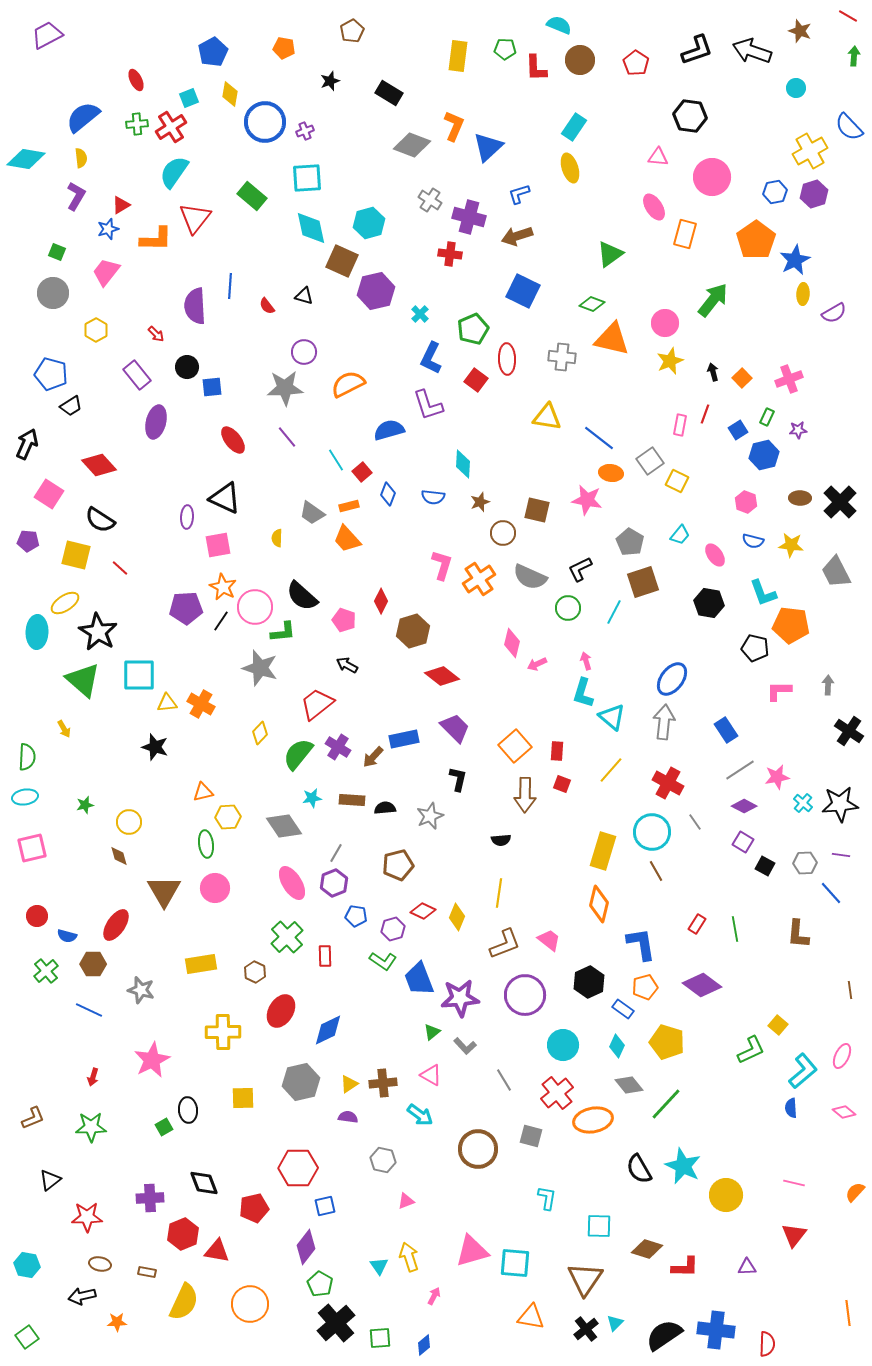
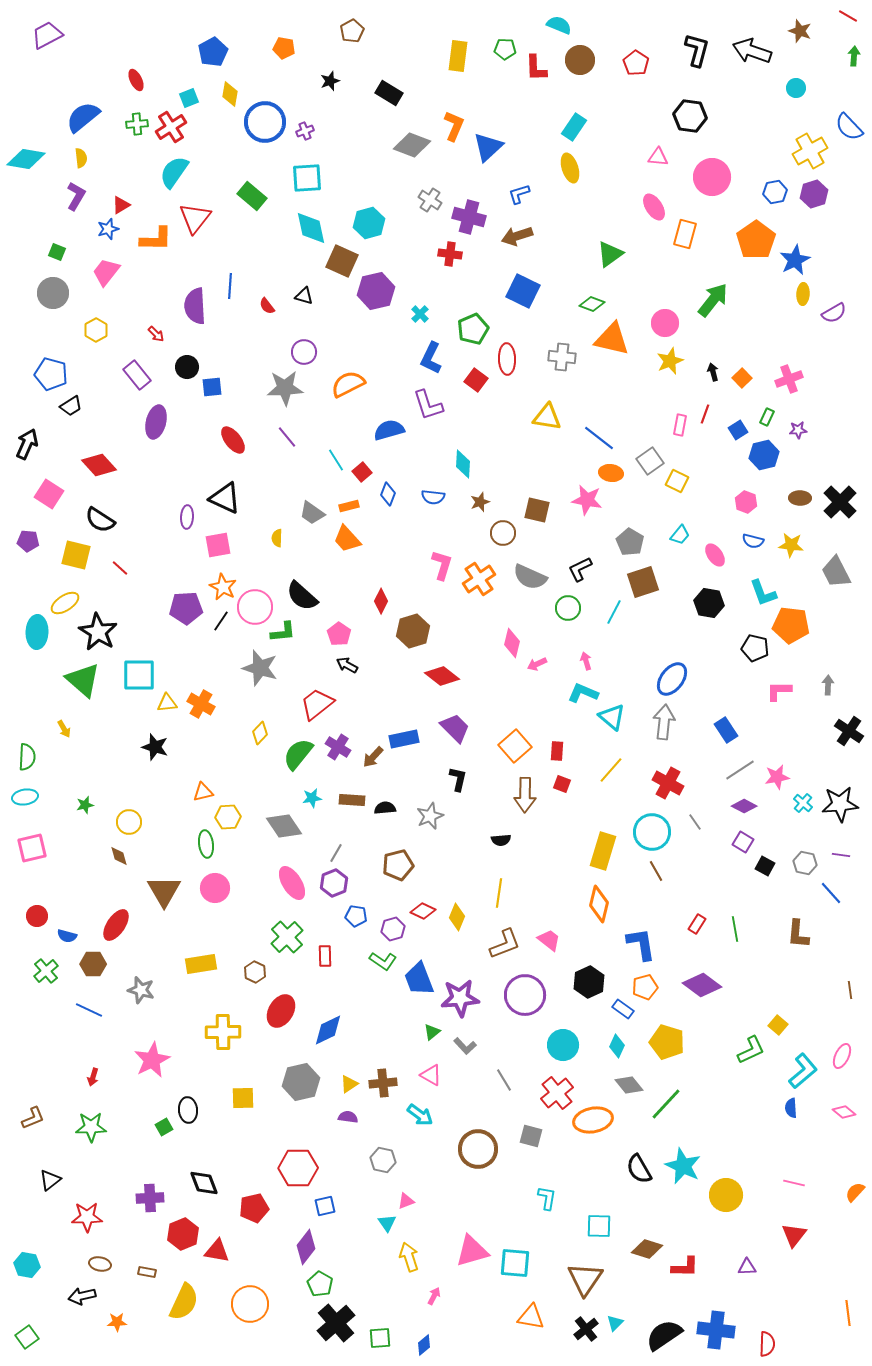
black L-shape at (697, 50): rotated 56 degrees counterclockwise
pink pentagon at (344, 620): moved 5 px left, 14 px down; rotated 15 degrees clockwise
cyan L-shape at (583, 693): rotated 96 degrees clockwise
gray hexagon at (805, 863): rotated 15 degrees clockwise
cyan triangle at (379, 1266): moved 8 px right, 43 px up
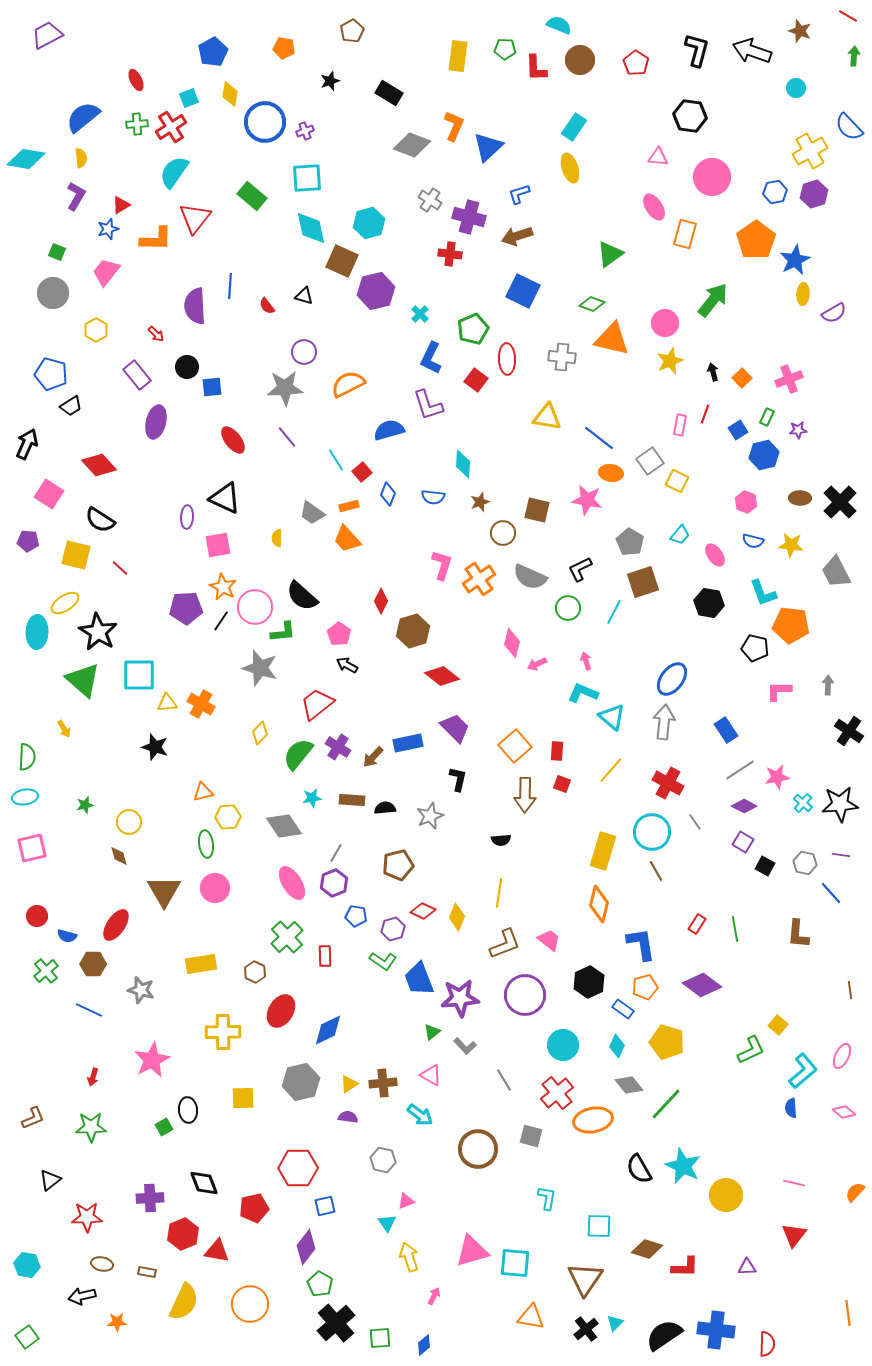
blue rectangle at (404, 739): moved 4 px right, 4 px down
brown ellipse at (100, 1264): moved 2 px right
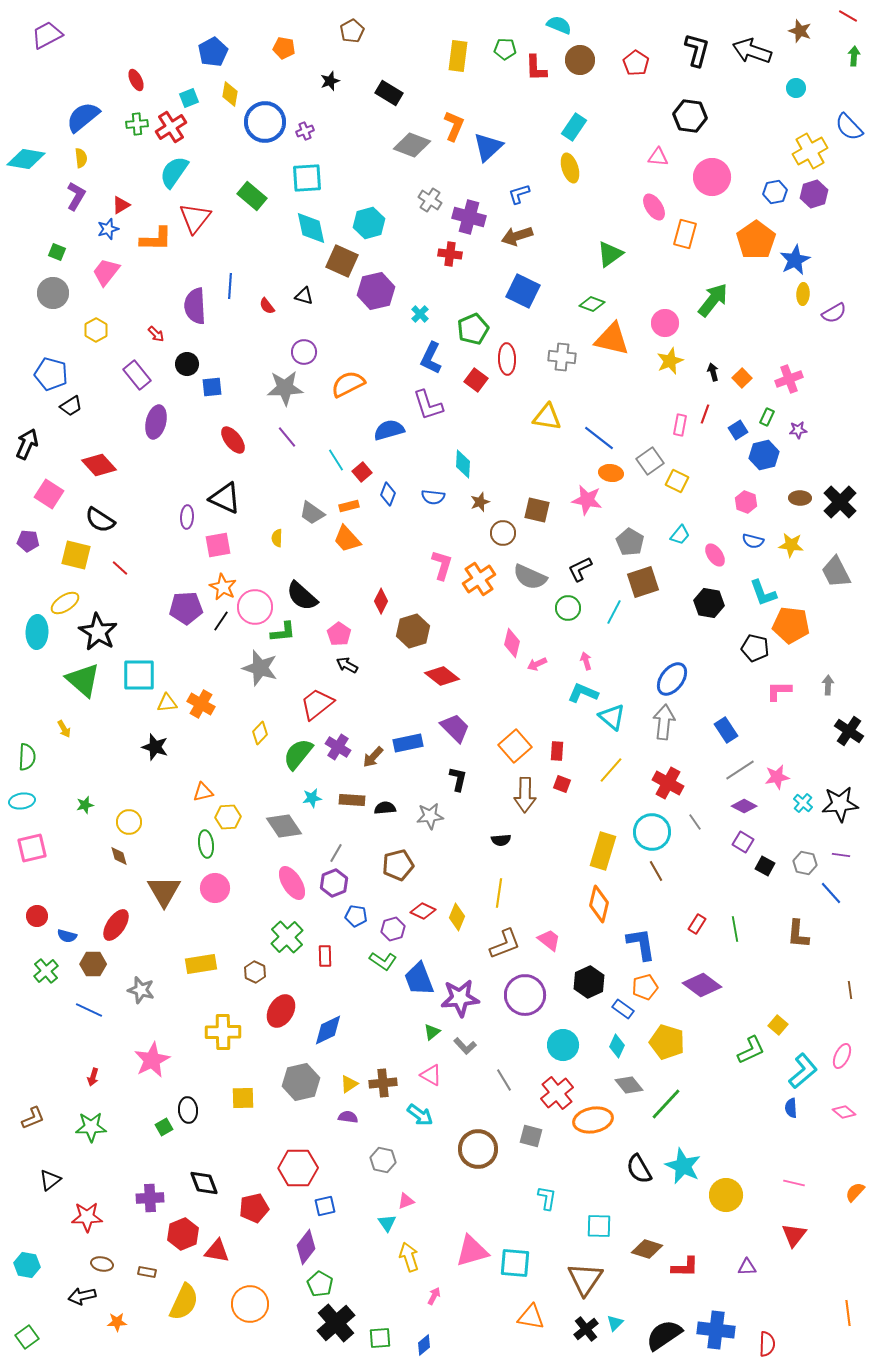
black circle at (187, 367): moved 3 px up
cyan ellipse at (25, 797): moved 3 px left, 4 px down
gray star at (430, 816): rotated 16 degrees clockwise
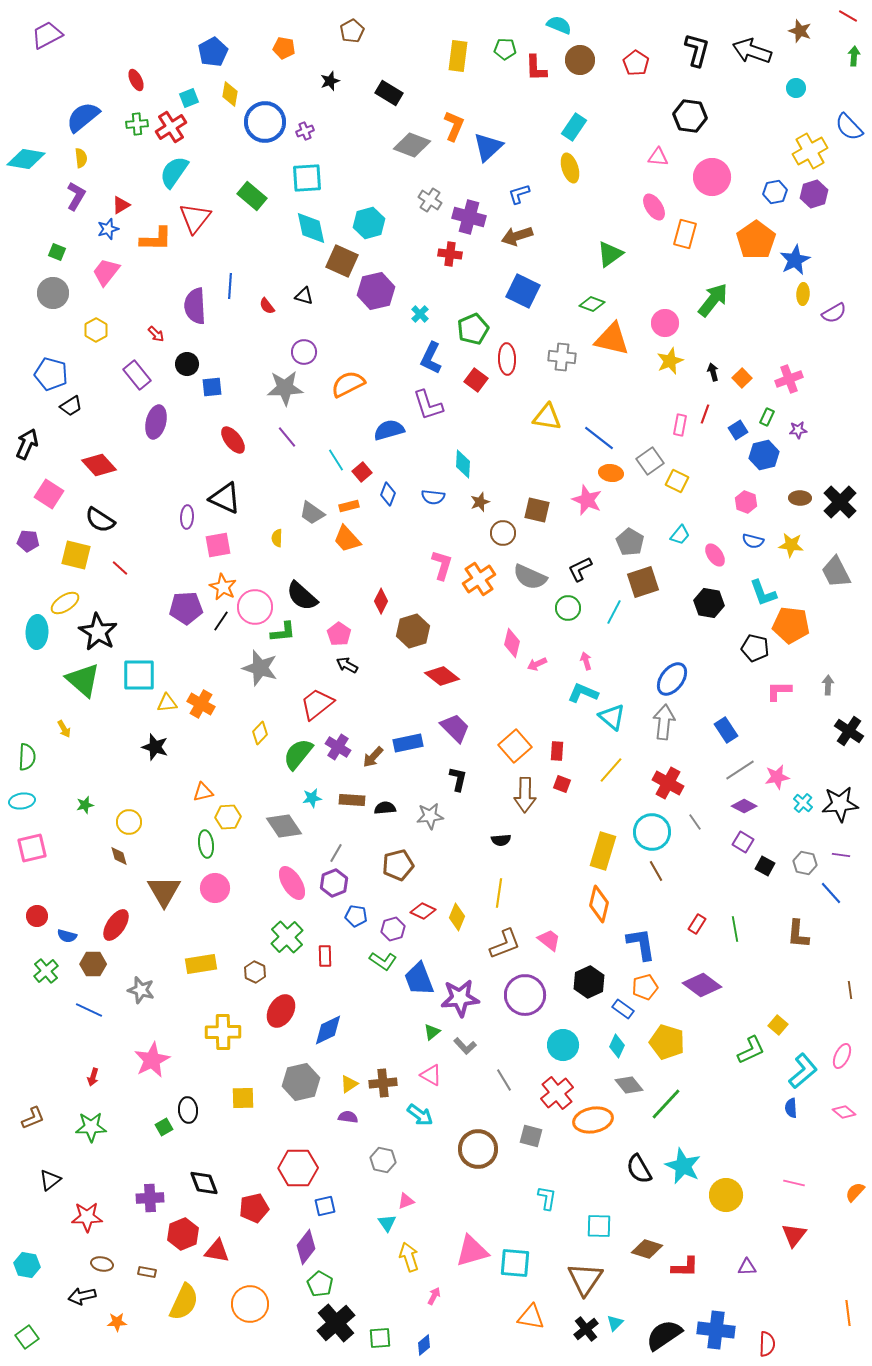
pink star at (587, 500): rotated 12 degrees clockwise
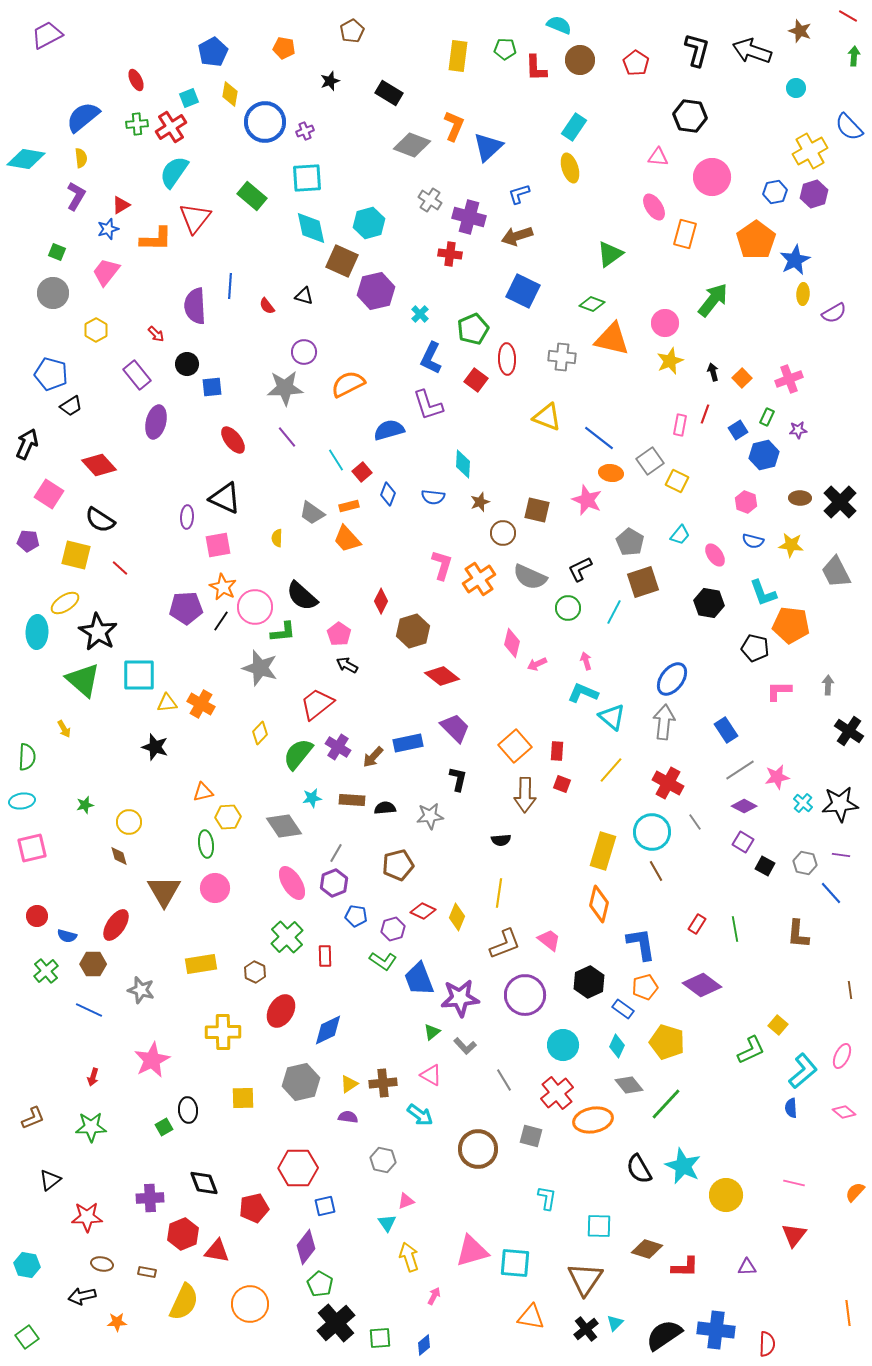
yellow triangle at (547, 417): rotated 12 degrees clockwise
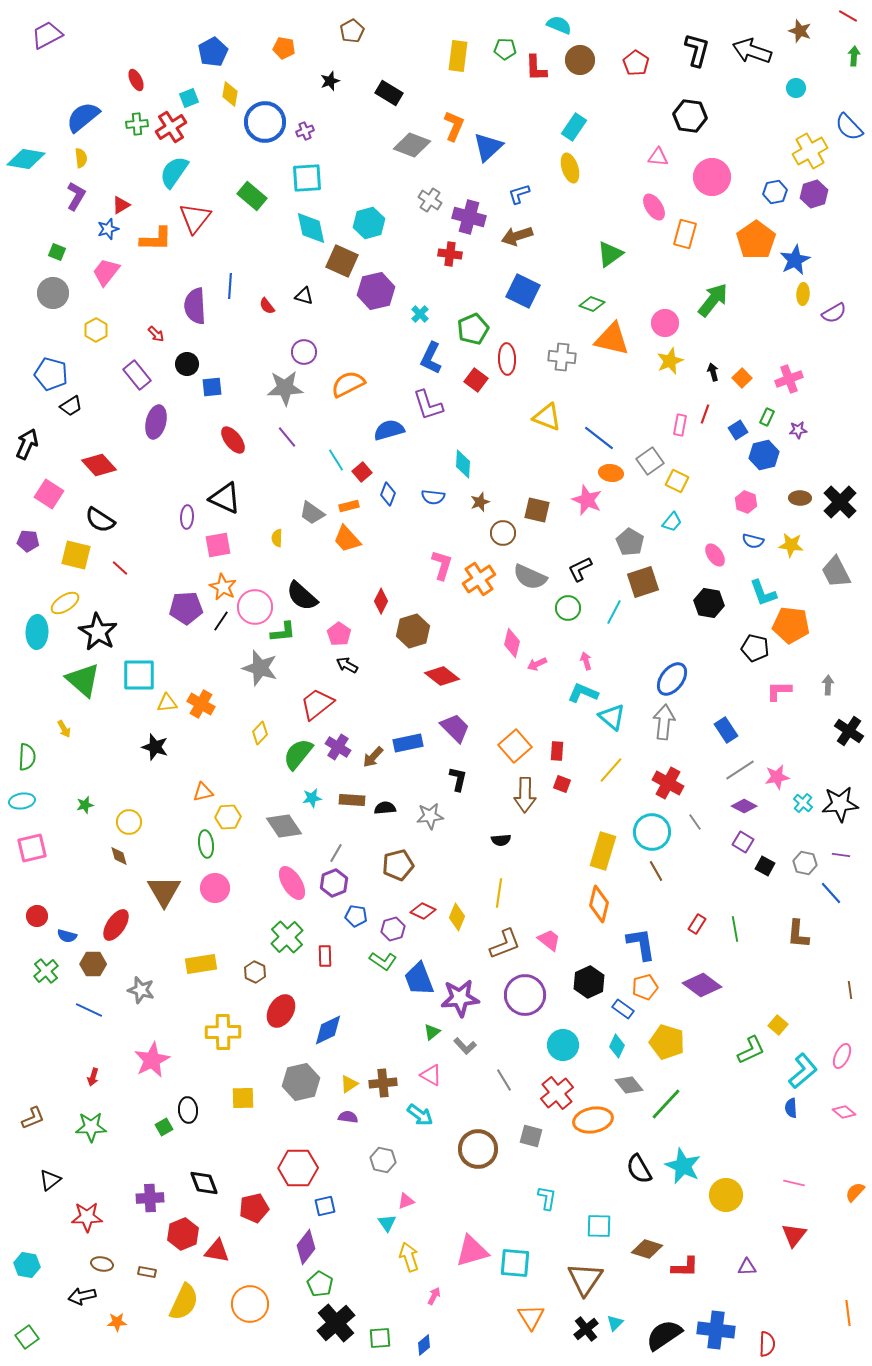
cyan trapezoid at (680, 535): moved 8 px left, 13 px up
orange triangle at (531, 1317): rotated 48 degrees clockwise
